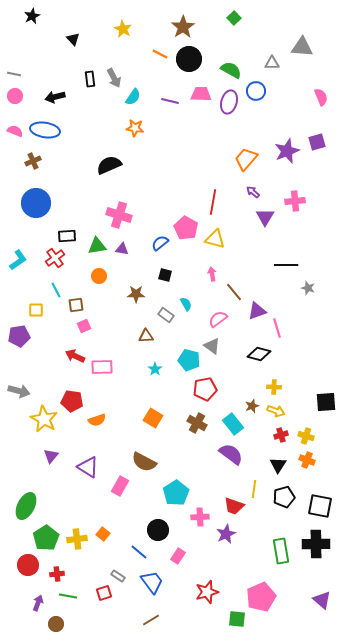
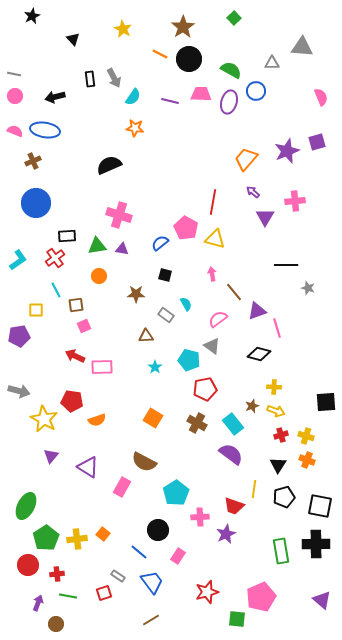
cyan star at (155, 369): moved 2 px up
pink rectangle at (120, 486): moved 2 px right, 1 px down
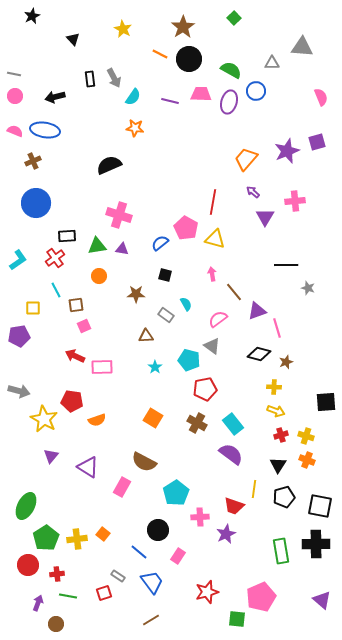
yellow square at (36, 310): moved 3 px left, 2 px up
brown star at (252, 406): moved 34 px right, 44 px up
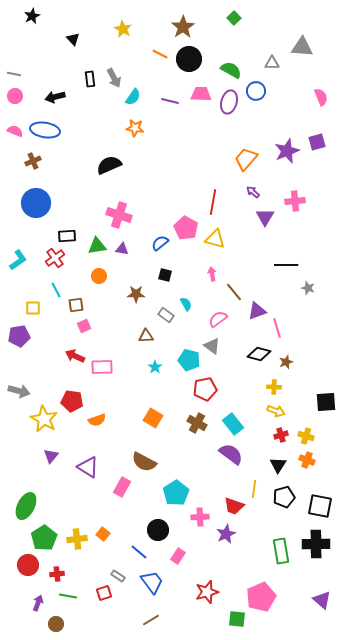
green pentagon at (46, 538): moved 2 px left
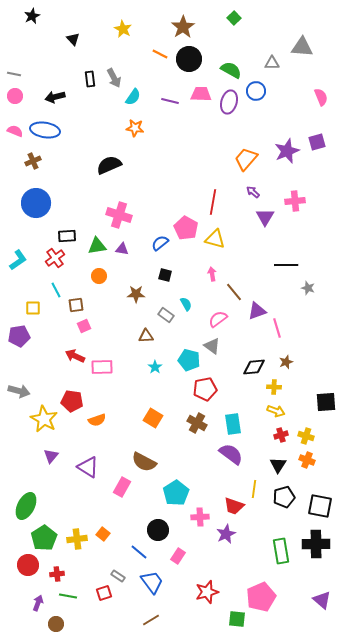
black diamond at (259, 354): moved 5 px left, 13 px down; rotated 20 degrees counterclockwise
cyan rectangle at (233, 424): rotated 30 degrees clockwise
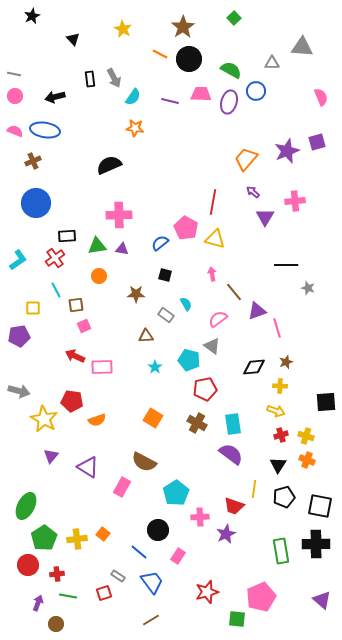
pink cross at (119, 215): rotated 20 degrees counterclockwise
yellow cross at (274, 387): moved 6 px right, 1 px up
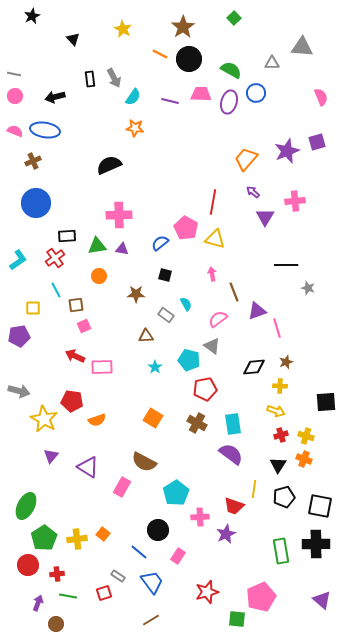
blue circle at (256, 91): moved 2 px down
brown line at (234, 292): rotated 18 degrees clockwise
orange cross at (307, 460): moved 3 px left, 1 px up
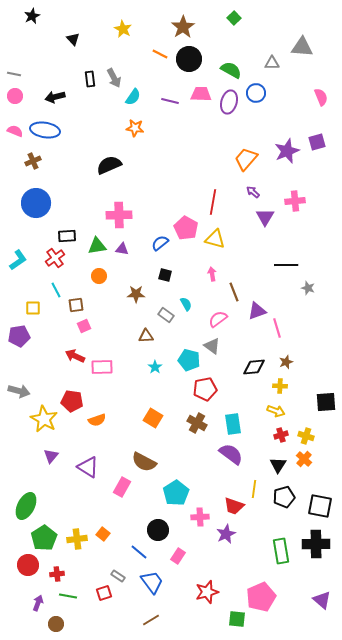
orange cross at (304, 459): rotated 21 degrees clockwise
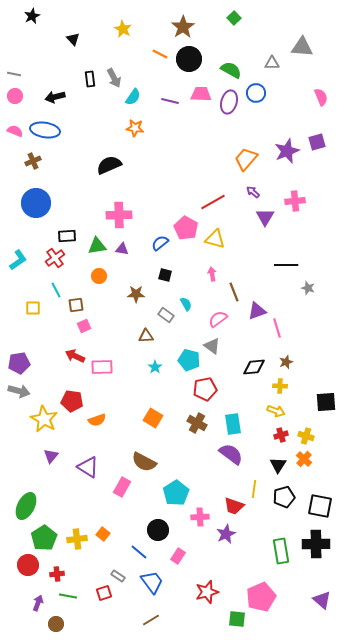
red line at (213, 202): rotated 50 degrees clockwise
purple pentagon at (19, 336): moved 27 px down
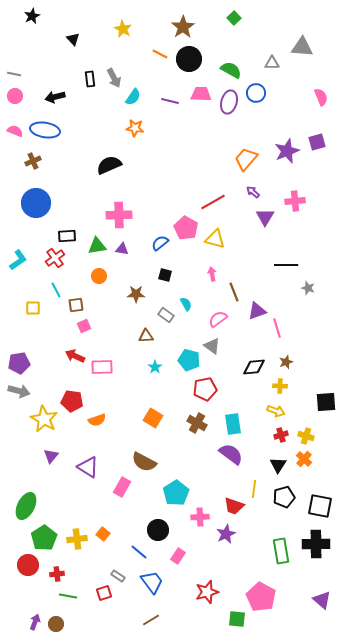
pink pentagon at (261, 597): rotated 20 degrees counterclockwise
purple arrow at (38, 603): moved 3 px left, 19 px down
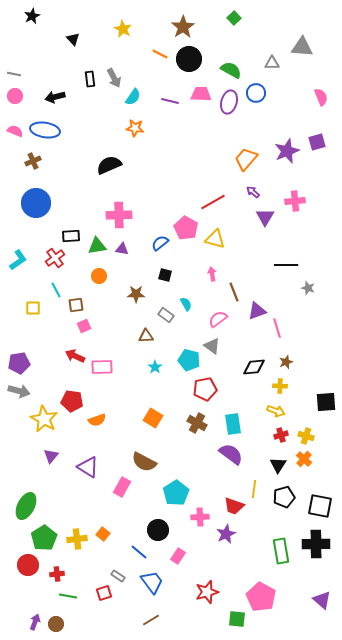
black rectangle at (67, 236): moved 4 px right
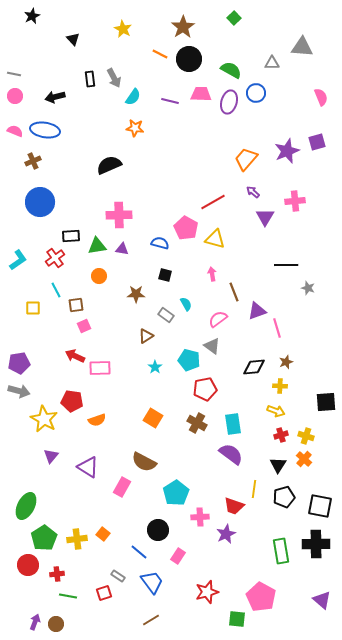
blue circle at (36, 203): moved 4 px right, 1 px up
blue semicircle at (160, 243): rotated 54 degrees clockwise
brown triangle at (146, 336): rotated 28 degrees counterclockwise
pink rectangle at (102, 367): moved 2 px left, 1 px down
